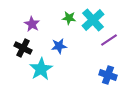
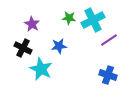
cyan cross: rotated 15 degrees clockwise
cyan star: rotated 15 degrees counterclockwise
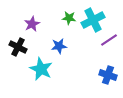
purple star: rotated 14 degrees clockwise
black cross: moved 5 px left, 1 px up
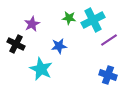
black cross: moved 2 px left, 3 px up
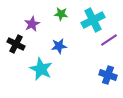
green star: moved 8 px left, 4 px up
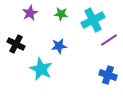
purple star: moved 2 px left, 11 px up
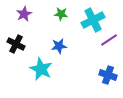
purple star: moved 6 px left, 1 px down
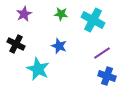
cyan cross: rotated 35 degrees counterclockwise
purple line: moved 7 px left, 13 px down
blue star: rotated 28 degrees clockwise
cyan star: moved 3 px left
blue cross: moved 1 px left, 1 px down
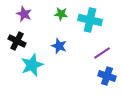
purple star: rotated 21 degrees counterclockwise
cyan cross: moved 3 px left; rotated 15 degrees counterclockwise
black cross: moved 1 px right, 3 px up
cyan star: moved 6 px left, 4 px up; rotated 25 degrees clockwise
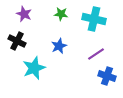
cyan cross: moved 4 px right, 1 px up
blue star: rotated 28 degrees clockwise
purple line: moved 6 px left, 1 px down
cyan star: moved 2 px right, 3 px down
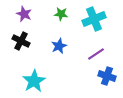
cyan cross: rotated 35 degrees counterclockwise
black cross: moved 4 px right
cyan star: moved 13 px down; rotated 10 degrees counterclockwise
